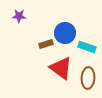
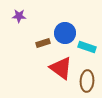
brown rectangle: moved 3 px left, 1 px up
brown ellipse: moved 1 px left, 3 px down
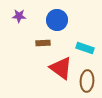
blue circle: moved 8 px left, 13 px up
brown rectangle: rotated 16 degrees clockwise
cyan rectangle: moved 2 px left, 1 px down
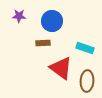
blue circle: moved 5 px left, 1 px down
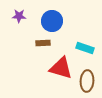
red triangle: rotated 20 degrees counterclockwise
